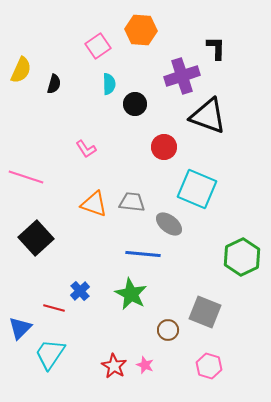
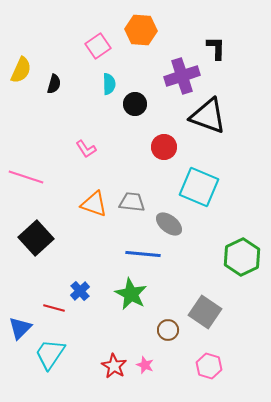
cyan square: moved 2 px right, 2 px up
gray square: rotated 12 degrees clockwise
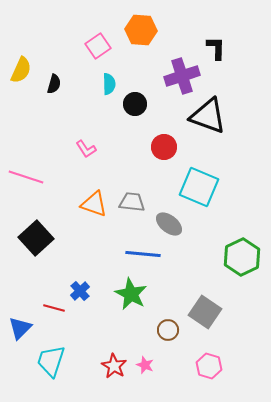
cyan trapezoid: moved 1 px right, 7 px down; rotated 16 degrees counterclockwise
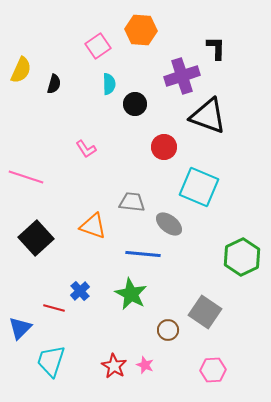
orange triangle: moved 1 px left, 22 px down
pink hexagon: moved 4 px right, 4 px down; rotated 20 degrees counterclockwise
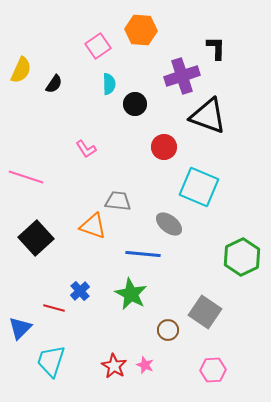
black semicircle: rotated 18 degrees clockwise
gray trapezoid: moved 14 px left, 1 px up
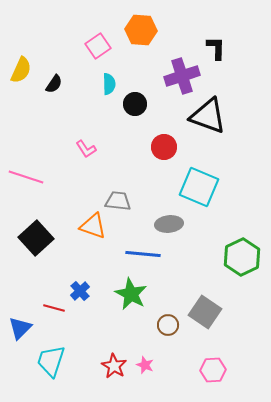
gray ellipse: rotated 44 degrees counterclockwise
brown circle: moved 5 px up
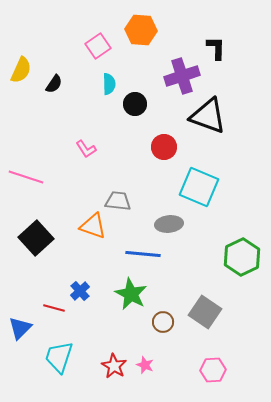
brown circle: moved 5 px left, 3 px up
cyan trapezoid: moved 8 px right, 4 px up
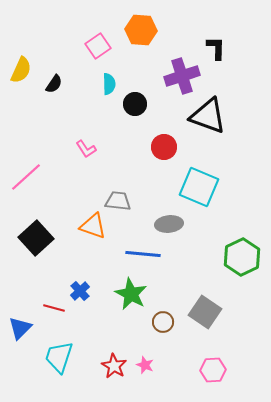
pink line: rotated 60 degrees counterclockwise
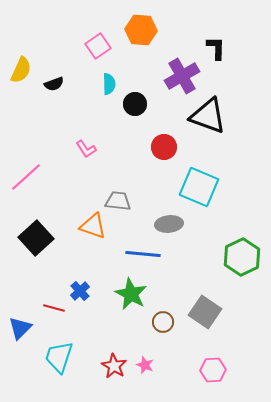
purple cross: rotated 12 degrees counterclockwise
black semicircle: rotated 36 degrees clockwise
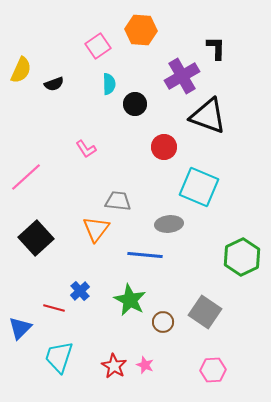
orange triangle: moved 3 px right, 3 px down; rotated 48 degrees clockwise
blue line: moved 2 px right, 1 px down
green star: moved 1 px left, 6 px down
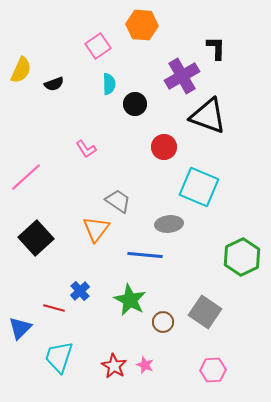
orange hexagon: moved 1 px right, 5 px up
gray trapezoid: rotated 28 degrees clockwise
